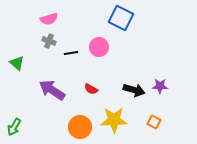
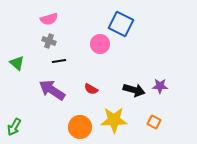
blue square: moved 6 px down
pink circle: moved 1 px right, 3 px up
black line: moved 12 px left, 8 px down
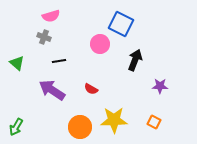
pink semicircle: moved 2 px right, 3 px up
gray cross: moved 5 px left, 4 px up
black arrow: moved 1 px right, 30 px up; rotated 85 degrees counterclockwise
green arrow: moved 2 px right
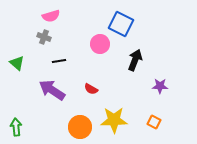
green arrow: rotated 144 degrees clockwise
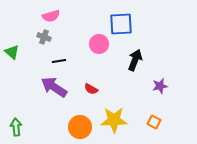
blue square: rotated 30 degrees counterclockwise
pink circle: moved 1 px left
green triangle: moved 5 px left, 11 px up
purple star: rotated 14 degrees counterclockwise
purple arrow: moved 2 px right, 3 px up
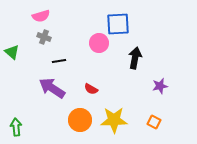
pink semicircle: moved 10 px left
blue square: moved 3 px left
pink circle: moved 1 px up
black arrow: moved 2 px up; rotated 10 degrees counterclockwise
purple arrow: moved 2 px left, 1 px down
orange circle: moved 7 px up
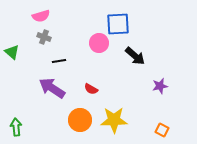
black arrow: moved 2 px up; rotated 120 degrees clockwise
orange square: moved 8 px right, 8 px down
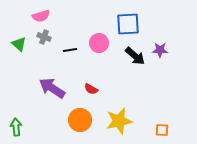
blue square: moved 10 px right
green triangle: moved 7 px right, 8 px up
black line: moved 11 px right, 11 px up
purple star: moved 36 px up; rotated 14 degrees clockwise
yellow star: moved 5 px right, 1 px down; rotated 12 degrees counterclockwise
orange square: rotated 24 degrees counterclockwise
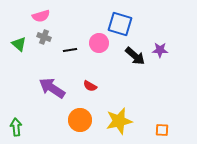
blue square: moved 8 px left; rotated 20 degrees clockwise
red semicircle: moved 1 px left, 3 px up
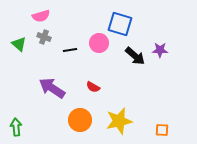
red semicircle: moved 3 px right, 1 px down
